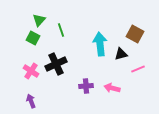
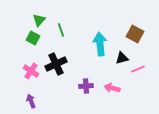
black triangle: moved 1 px right, 4 px down
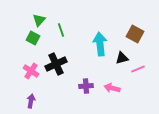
purple arrow: rotated 32 degrees clockwise
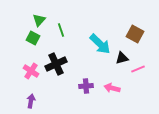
cyan arrow: rotated 140 degrees clockwise
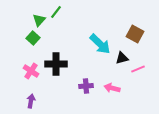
green line: moved 5 px left, 18 px up; rotated 56 degrees clockwise
green square: rotated 16 degrees clockwise
black cross: rotated 25 degrees clockwise
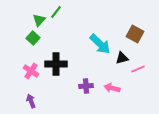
purple arrow: rotated 32 degrees counterclockwise
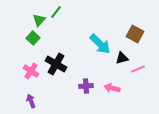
black cross: rotated 30 degrees clockwise
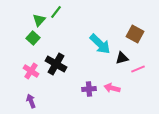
purple cross: moved 3 px right, 3 px down
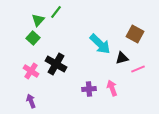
green triangle: moved 1 px left
pink arrow: rotated 56 degrees clockwise
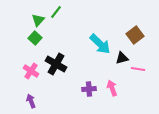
brown square: moved 1 px down; rotated 24 degrees clockwise
green square: moved 2 px right
pink line: rotated 32 degrees clockwise
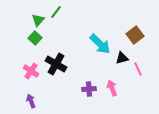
pink line: rotated 56 degrees clockwise
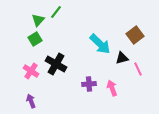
green square: moved 1 px down; rotated 16 degrees clockwise
purple cross: moved 5 px up
